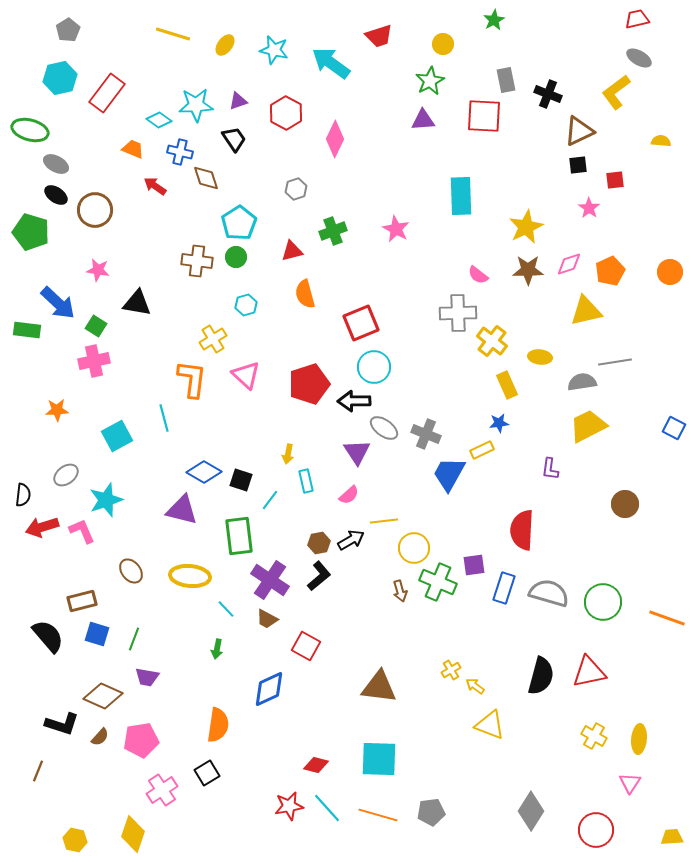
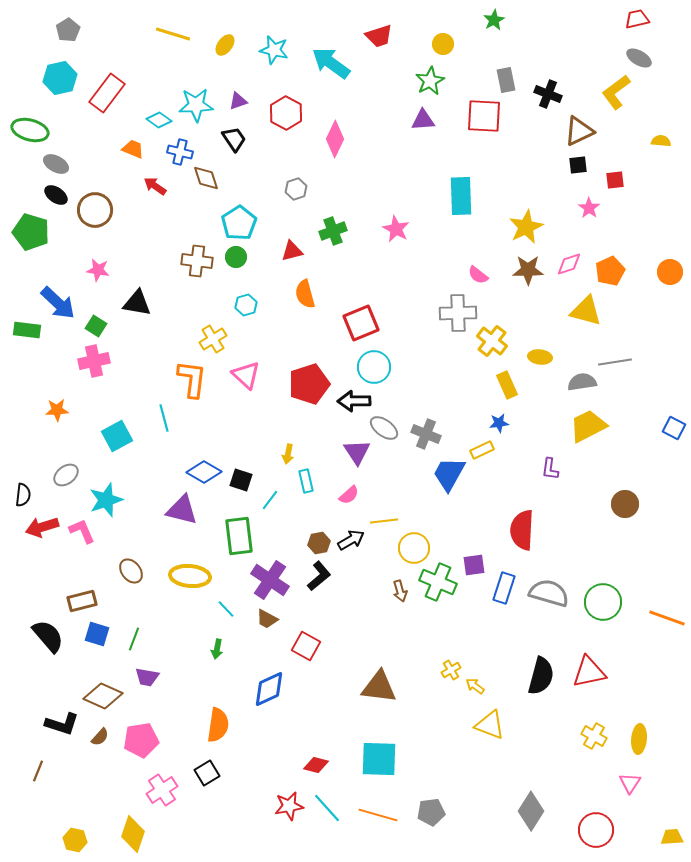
yellow triangle at (586, 311): rotated 28 degrees clockwise
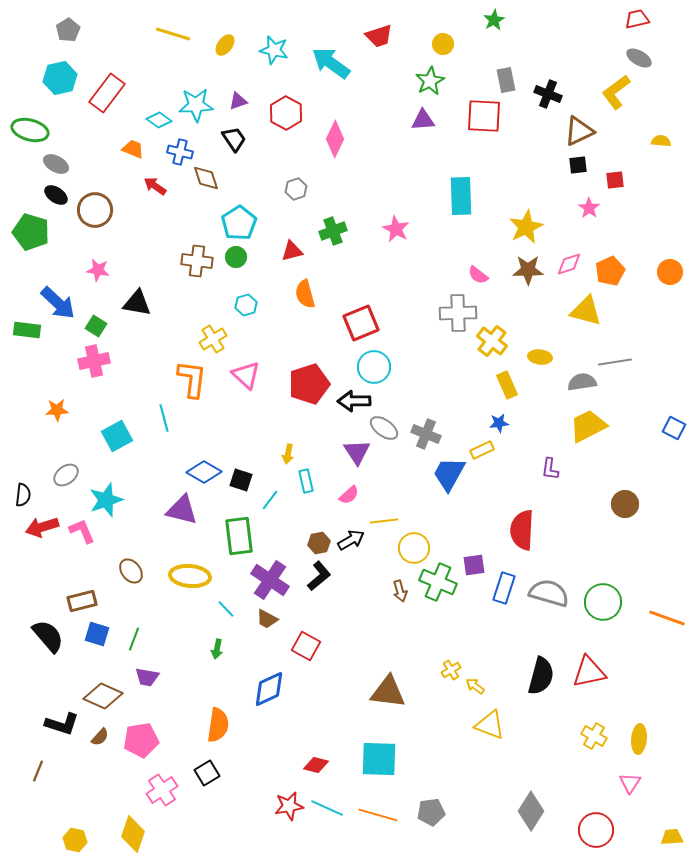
brown triangle at (379, 687): moved 9 px right, 5 px down
cyan line at (327, 808): rotated 24 degrees counterclockwise
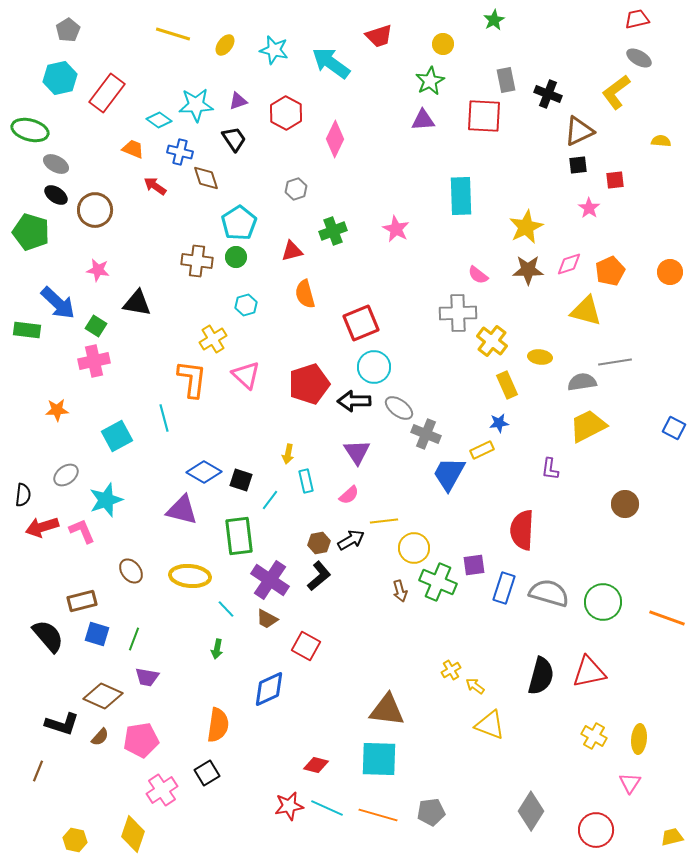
gray ellipse at (384, 428): moved 15 px right, 20 px up
brown triangle at (388, 692): moved 1 px left, 18 px down
yellow trapezoid at (672, 837): rotated 10 degrees counterclockwise
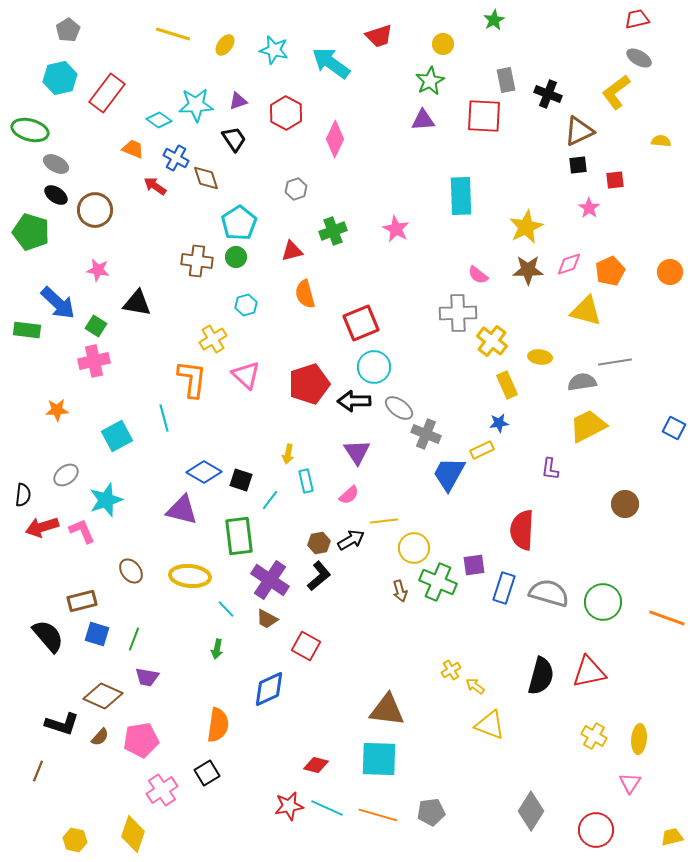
blue cross at (180, 152): moved 4 px left, 6 px down; rotated 15 degrees clockwise
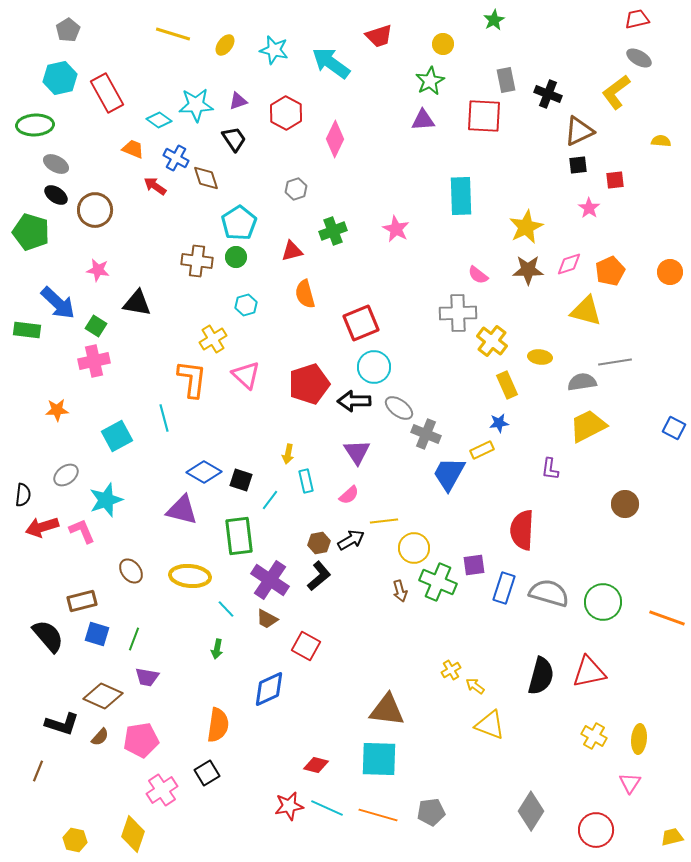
red rectangle at (107, 93): rotated 66 degrees counterclockwise
green ellipse at (30, 130): moved 5 px right, 5 px up; rotated 18 degrees counterclockwise
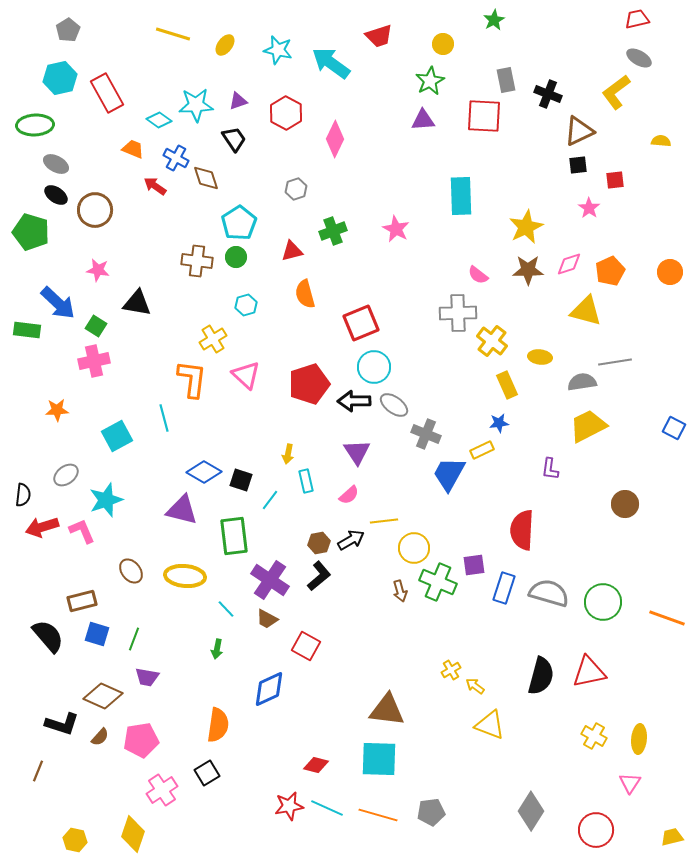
cyan star at (274, 50): moved 4 px right
gray ellipse at (399, 408): moved 5 px left, 3 px up
green rectangle at (239, 536): moved 5 px left
yellow ellipse at (190, 576): moved 5 px left
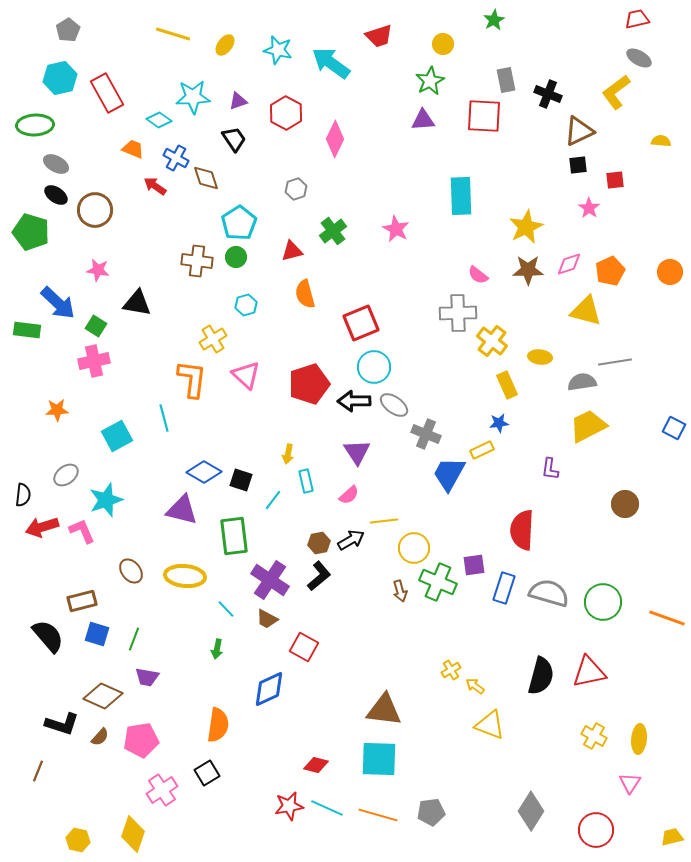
cyan star at (196, 105): moved 3 px left, 8 px up
green cross at (333, 231): rotated 16 degrees counterclockwise
cyan line at (270, 500): moved 3 px right
red square at (306, 646): moved 2 px left, 1 px down
brown triangle at (387, 710): moved 3 px left
yellow hexagon at (75, 840): moved 3 px right
